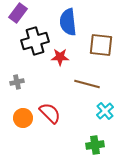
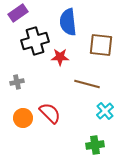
purple rectangle: rotated 18 degrees clockwise
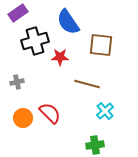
blue semicircle: rotated 28 degrees counterclockwise
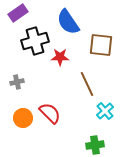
brown line: rotated 50 degrees clockwise
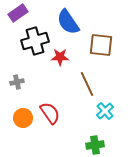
red semicircle: rotated 10 degrees clockwise
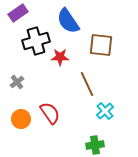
blue semicircle: moved 1 px up
black cross: moved 1 px right
gray cross: rotated 24 degrees counterclockwise
orange circle: moved 2 px left, 1 px down
